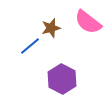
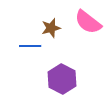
blue line: rotated 40 degrees clockwise
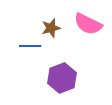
pink semicircle: moved 2 px down; rotated 12 degrees counterclockwise
purple hexagon: moved 1 px up; rotated 12 degrees clockwise
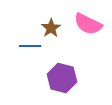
brown star: rotated 18 degrees counterclockwise
purple hexagon: rotated 24 degrees counterclockwise
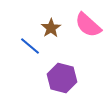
pink semicircle: moved 1 px down; rotated 16 degrees clockwise
blue line: rotated 40 degrees clockwise
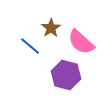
pink semicircle: moved 7 px left, 17 px down
purple hexagon: moved 4 px right, 3 px up
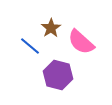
purple hexagon: moved 8 px left
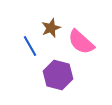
brown star: rotated 12 degrees clockwise
blue line: rotated 20 degrees clockwise
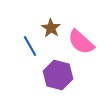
brown star: rotated 18 degrees counterclockwise
